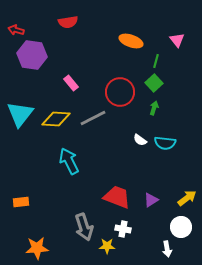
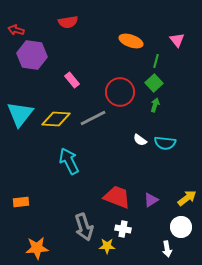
pink rectangle: moved 1 px right, 3 px up
green arrow: moved 1 px right, 3 px up
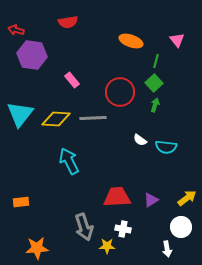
gray line: rotated 24 degrees clockwise
cyan semicircle: moved 1 px right, 4 px down
red trapezoid: rotated 24 degrees counterclockwise
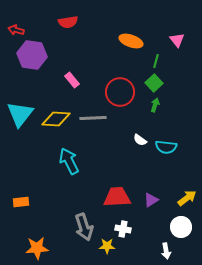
white arrow: moved 1 px left, 2 px down
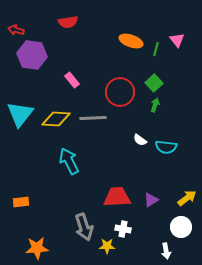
green line: moved 12 px up
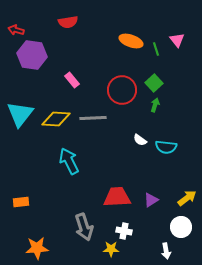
green line: rotated 32 degrees counterclockwise
red circle: moved 2 px right, 2 px up
white cross: moved 1 px right, 2 px down
yellow star: moved 4 px right, 3 px down
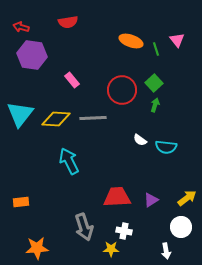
red arrow: moved 5 px right, 3 px up
